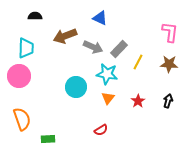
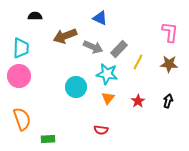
cyan trapezoid: moved 5 px left
red semicircle: rotated 40 degrees clockwise
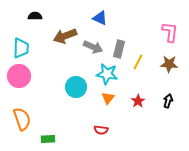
gray rectangle: rotated 30 degrees counterclockwise
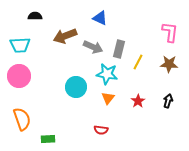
cyan trapezoid: moved 1 px left, 3 px up; rotated 85 degrees clockwise
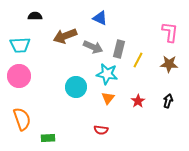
yellow line: moved 2 px up
green rectangle: moved 1 px up
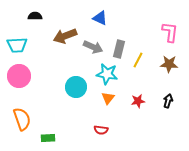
cyan trapezoid: moved 3 px left
red star: rotated 24 degrees clockwise
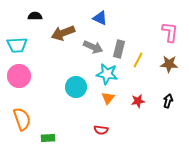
brown arrow: moved 2 px left, 3 px up
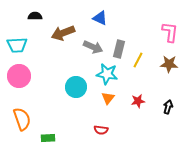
black arrow: moved 6 px down
